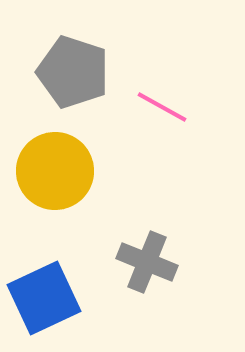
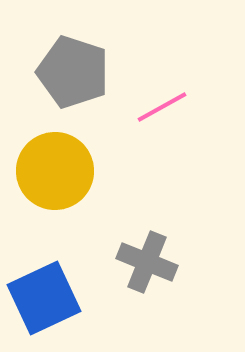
pink line: rotated 58 degrees counterclockwise
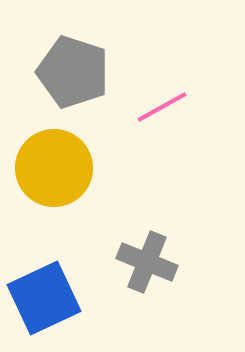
yellow circle: moved 1 px left, 3 px up
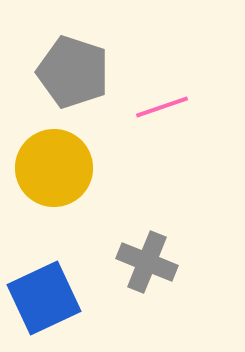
pink line: rotated 10 degrees clockwise
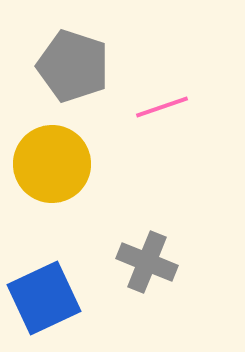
gray pentagon: moved 6 px up
yellow circle: moved 2 px left, 4 px up
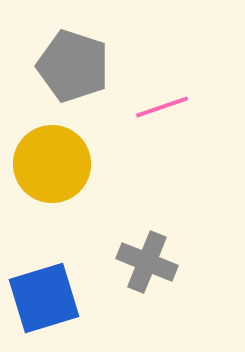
blue square: rotated 8 degrees clockwise
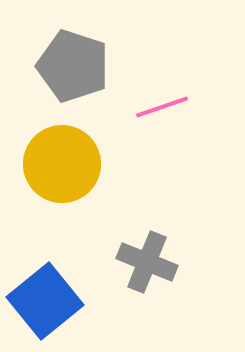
yellow circle: moved 10 px right
blue square: moved 1 px right, 3 px down; rotated 22 degrees counterclockwise
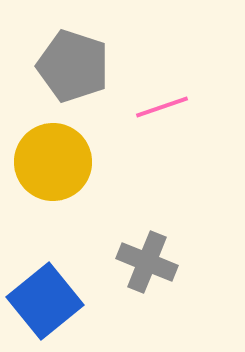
yellow circle: moved 9 px left, 2 px up
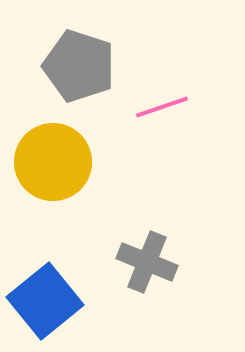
gray pentagon: moved 6 px right
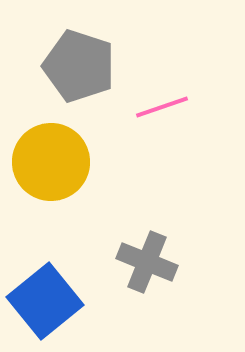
yellow circle: moved 2 px left
